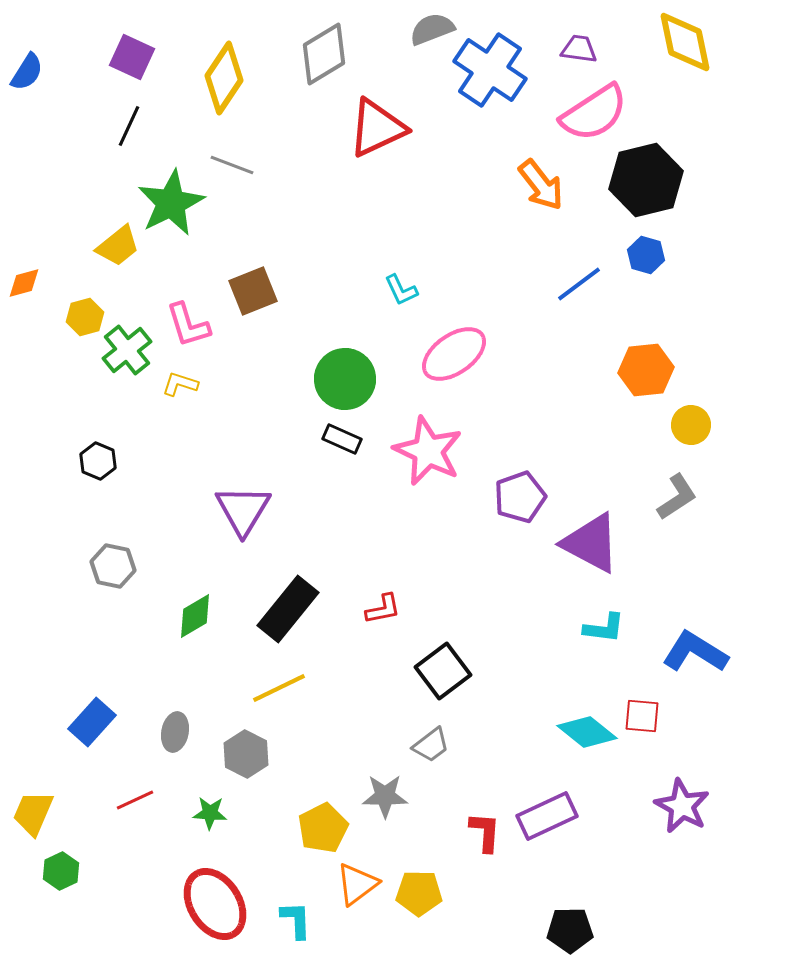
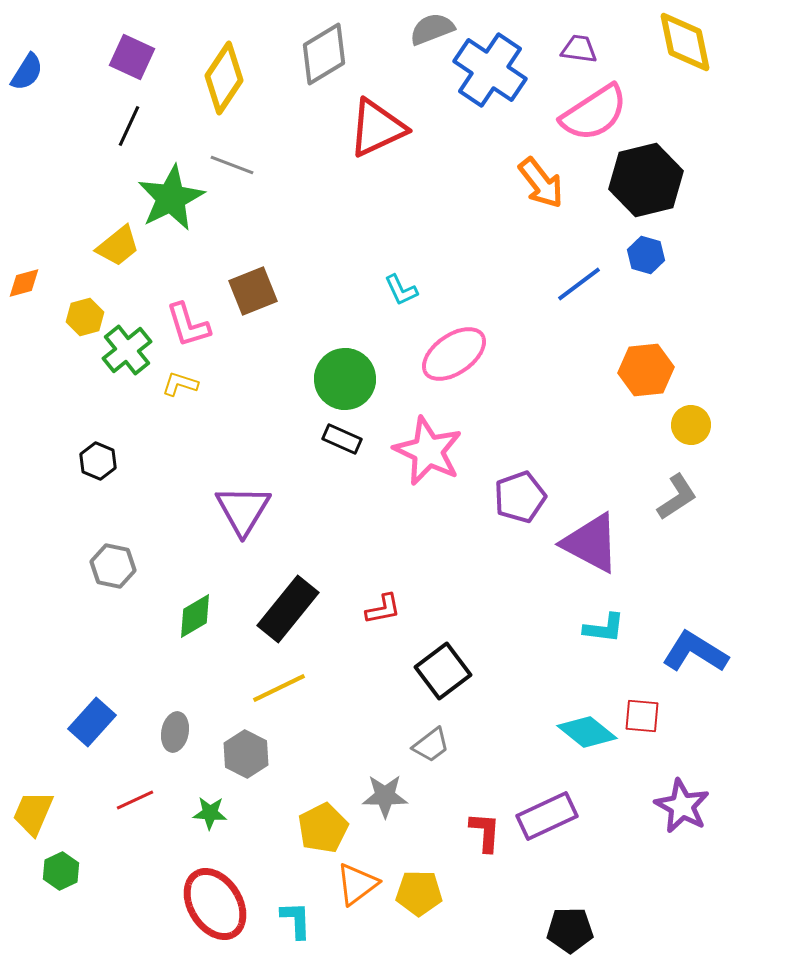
orange arrow at (541, 185): moved 2 px up
green star at (171, 203): moved 5 px up
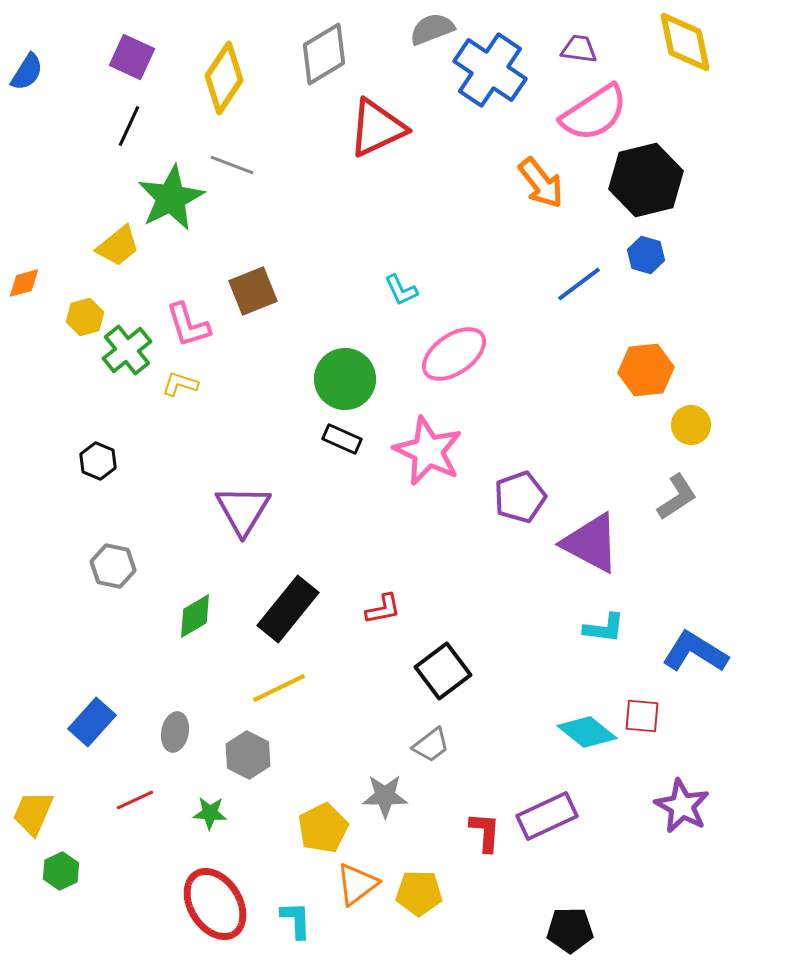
gray hexagon at (246, 754): moved 2 px right, 1 px down
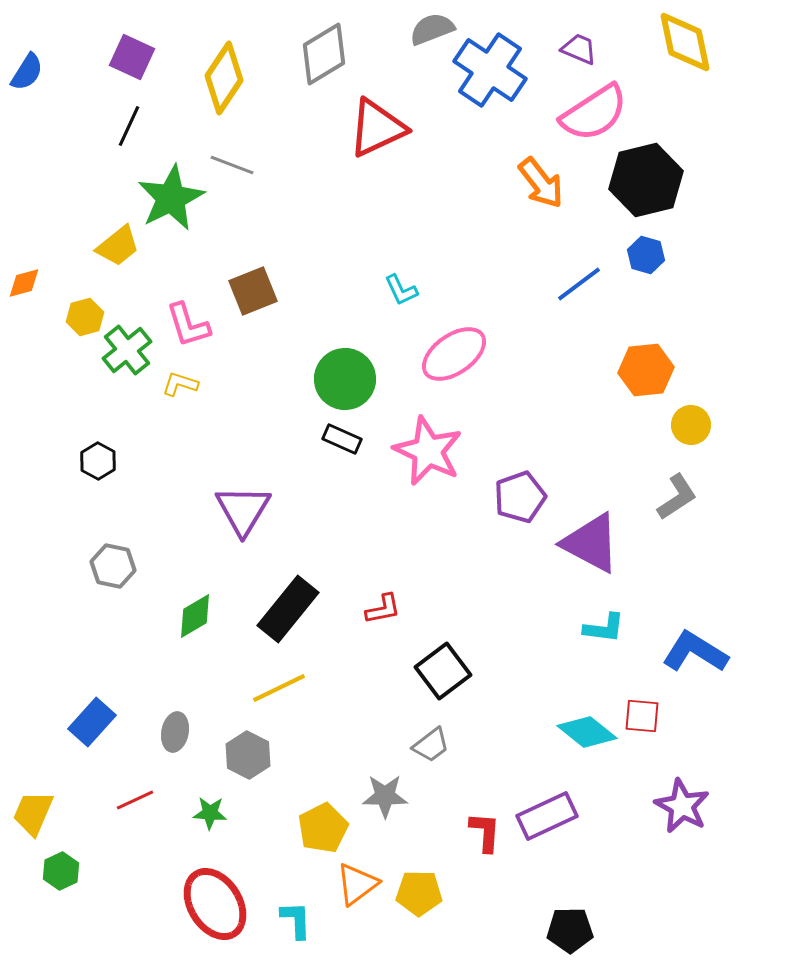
purple trapezoid at (579, 49): rotated 15 degrees clockwise
black hexagon at (98, 461): rotated 6 degrees clockwise
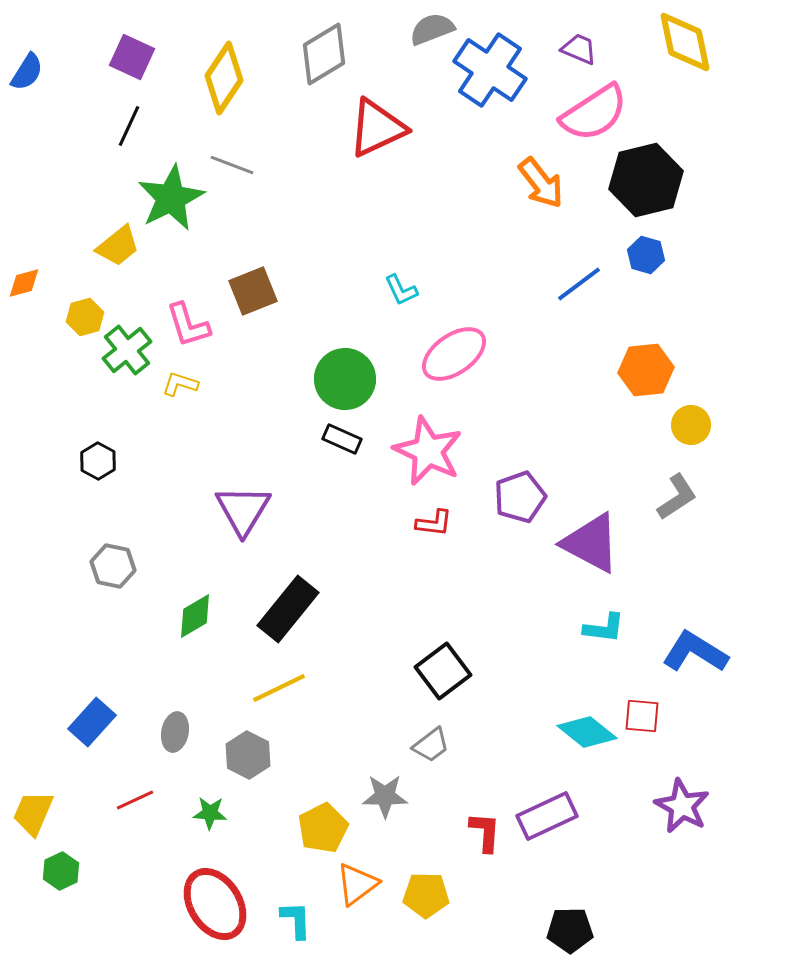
red L-shape at (383, 609): moved 51 px right, 86 px up; rotated 18 degrees clockwise
yellow pentagon at (419, 893): moved 7 px right, 2 px down
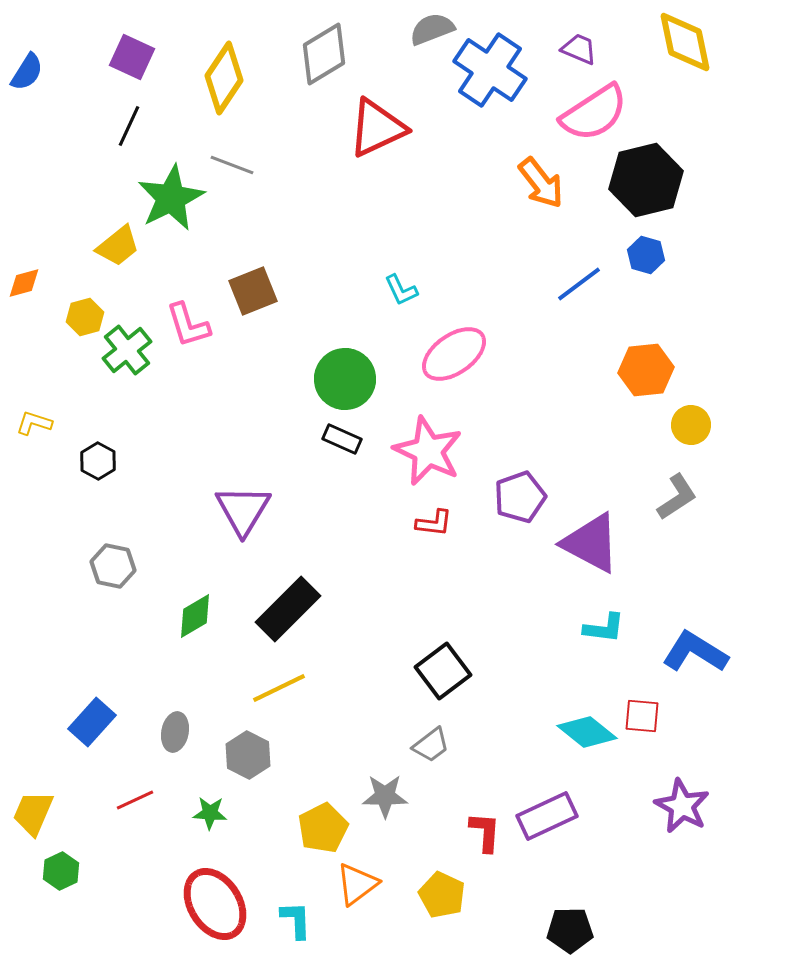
yellow L-shape at (180, 384): moved 146 px left, 39 px down
black rectangle at (288, 609): rotated 6 degrees clockwise
yellow pentagon at (426, 895): moved 16 px right; rotated 24 degrees clockwise
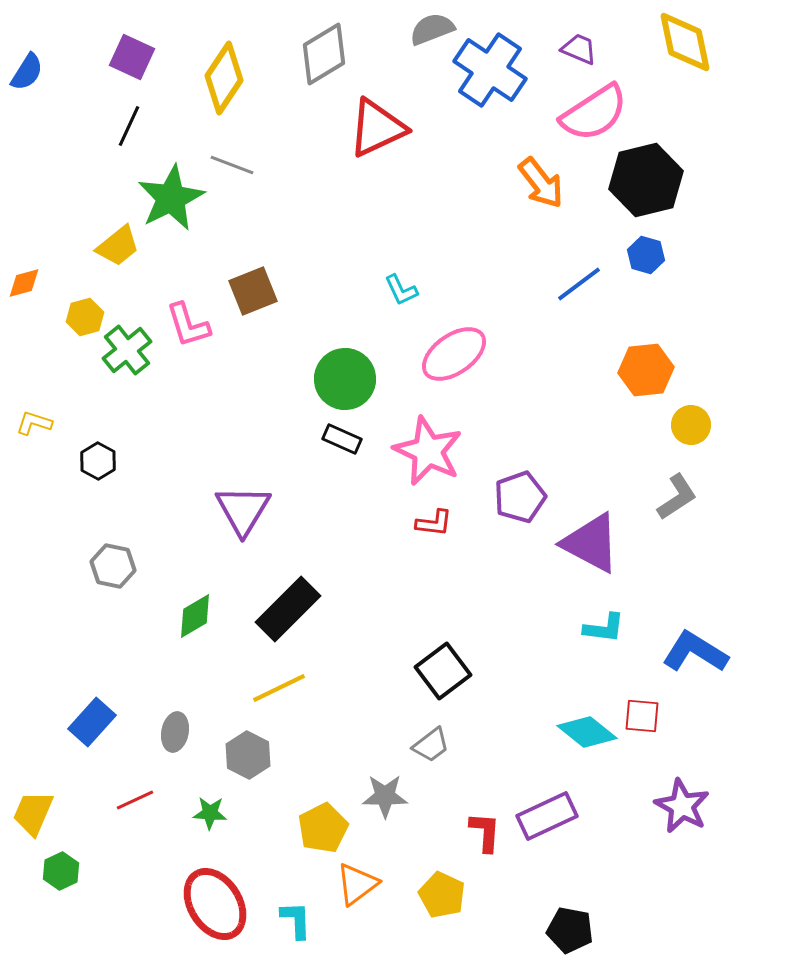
black pentagon at (570, 930): rotated 12 degrees clockwise
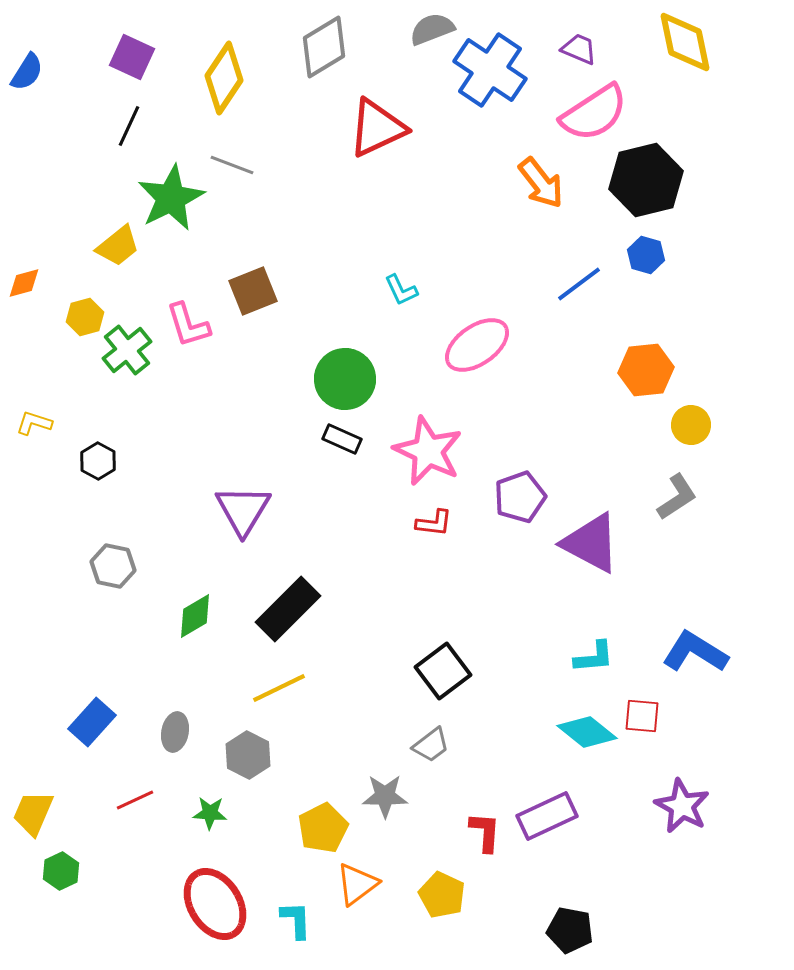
gray diamond at (324, 54): moved 7 px up
pink ellipse at (454, 354): moved 23 px right, 9 px up
cyan L-shape at (604, 628): moved 10 px left, 29 px down; rotated 12 degrees counterclockwise
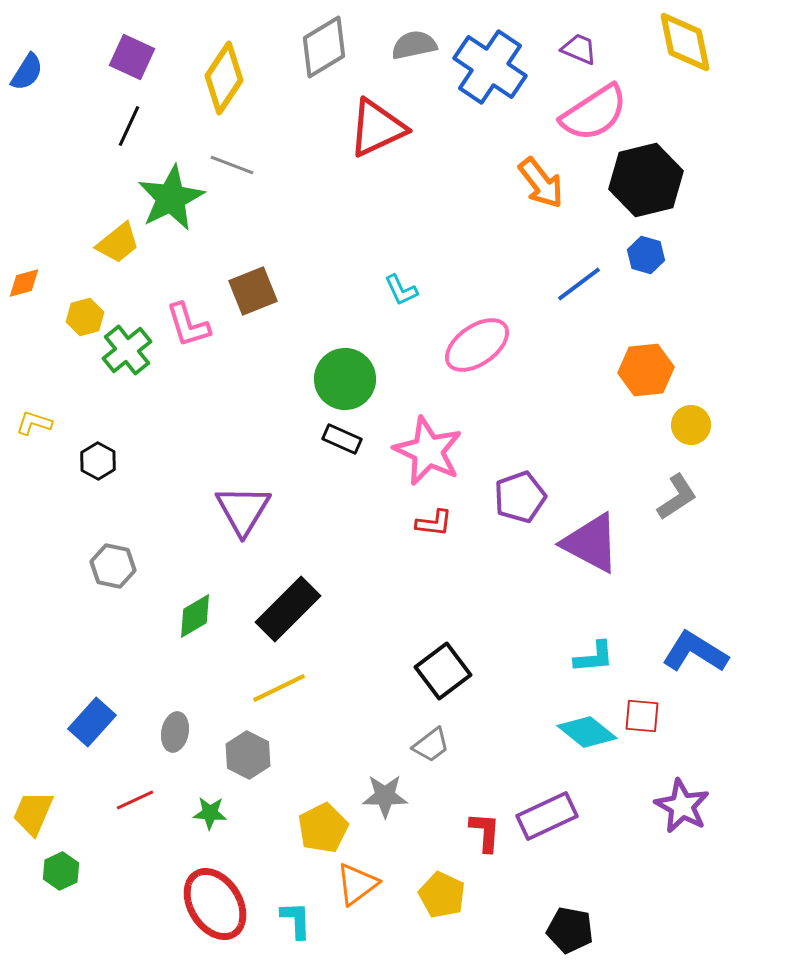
gray semicircle at (432, 29): moved 18 px left, 16 px down; rotated 9 degrees clockwise
blue cross at (490, 70): moved 3 px up
yellow trapezoid at (118, 246): moved 3 px up
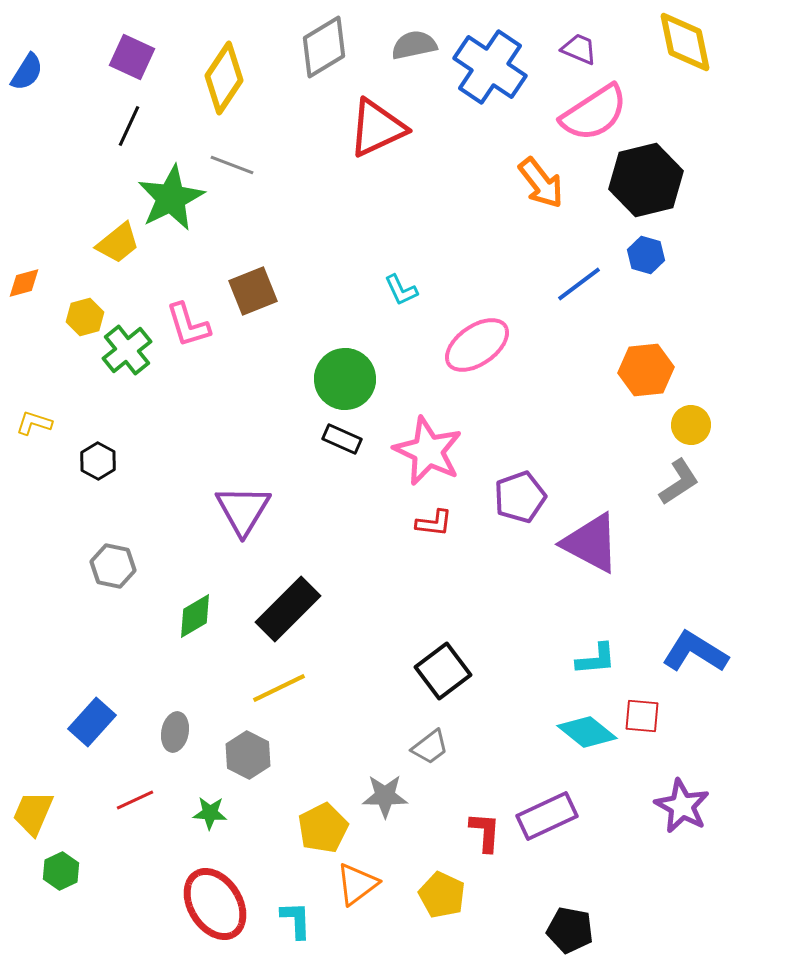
gray L-shape at (677, 497): moved 2 px right, 15 px up
cyan L-shape at (594, 657): moved 2 px right, 2 px down
gray trapezoid at (431, 745): moved 1 px left, 2 px down
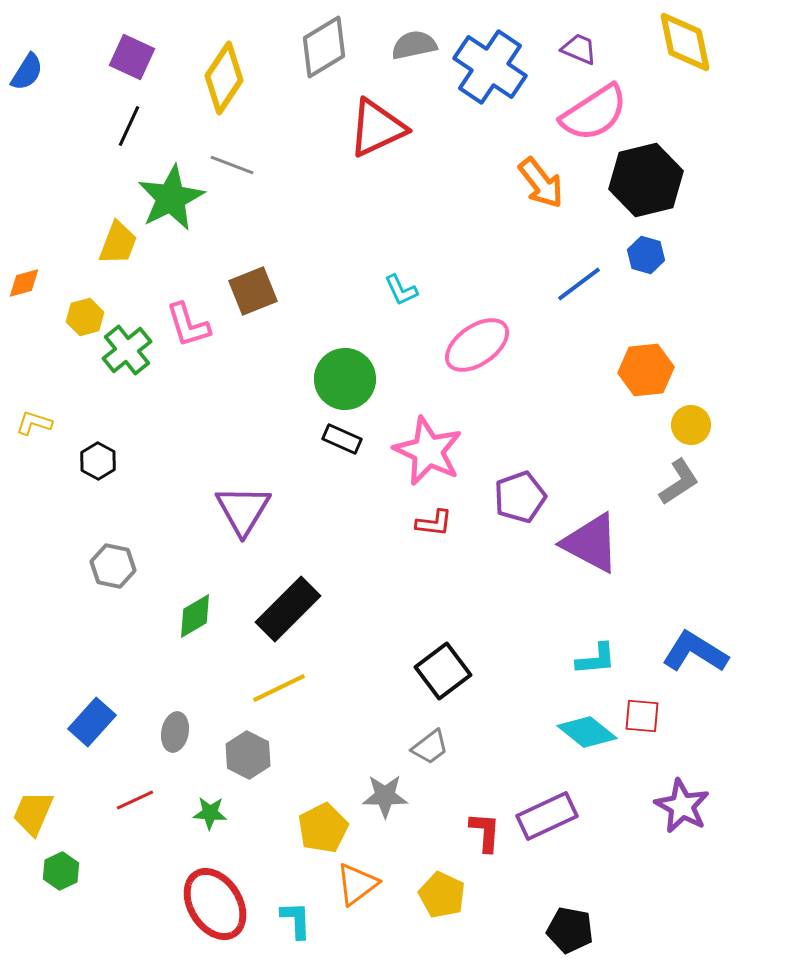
yellow trapezoid at (118, 243): rotated 30 degrees counterclockwise
